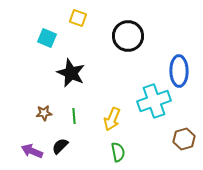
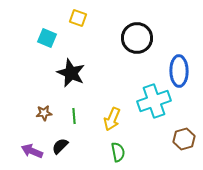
black circle: moved 9 px right, 2 px down
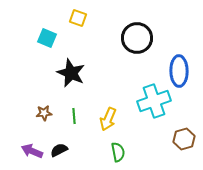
yellow arrow: moved 4 px left
black semicircle: moved 1 px left, 4 px down; rotated 18 degrees clockwise
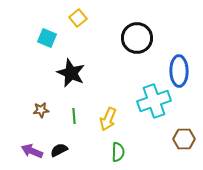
yellow square: rotated 30 degrees clockwise
brown star: moved 3 px left, 3 px up
brown hexagon: rotated 15 degrees clockwise
green semicircle: rotated 12 degrees clockwise
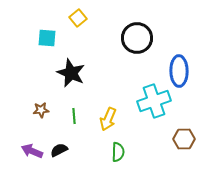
cyan square: rotated 18 degrees counterclockwise
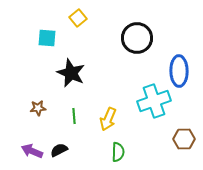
brown star: moved 3 px left, 2 px up
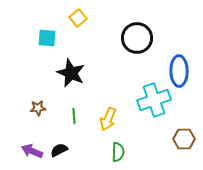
cyan cross: moved 1 px up
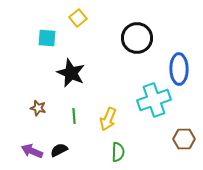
blue ellipse: moved 2 px up
brown star: rotated 21 degrees clockwise
